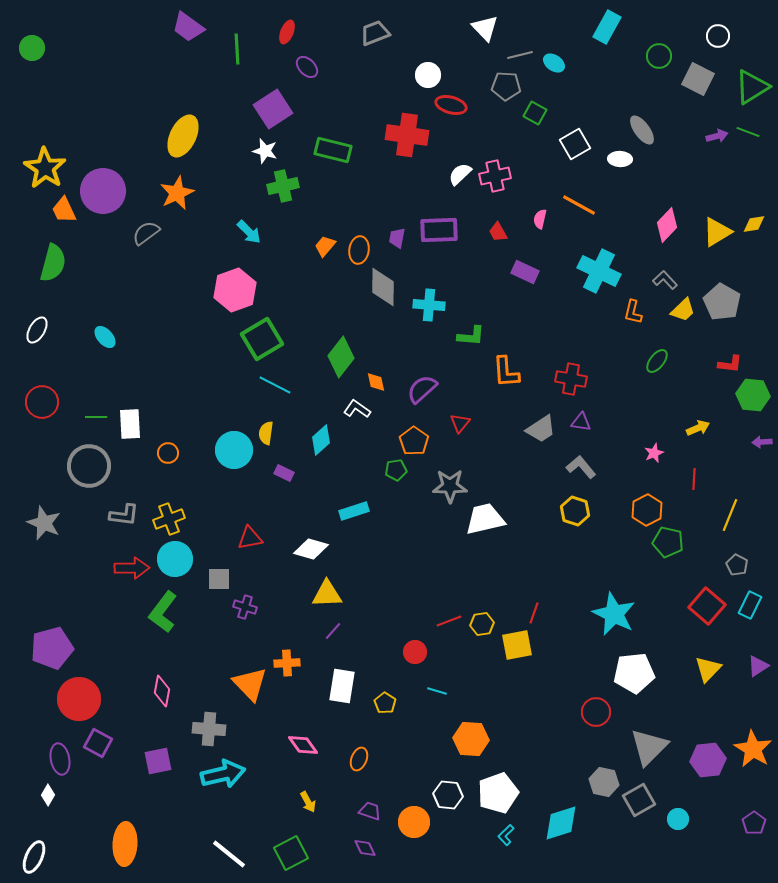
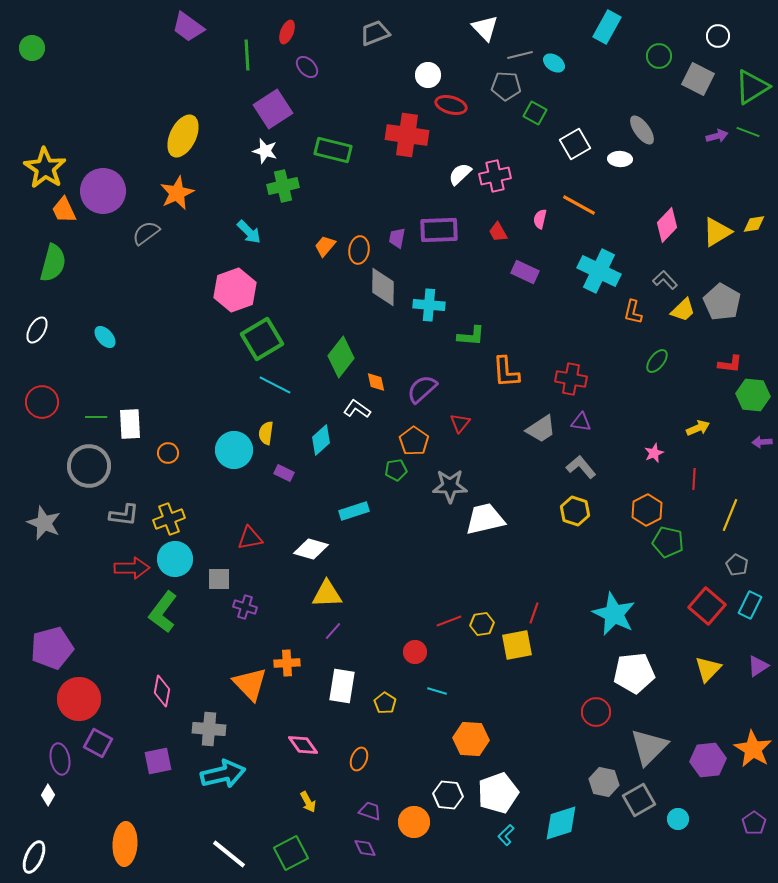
green line at (237, 49): moved 10 px right, 6 px down
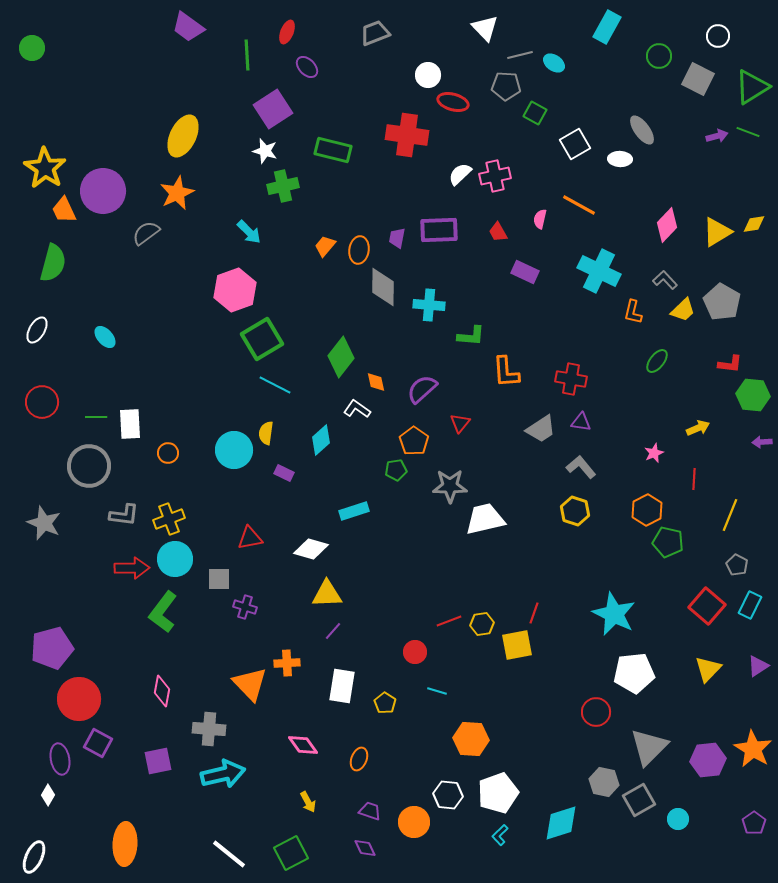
red ellipse at (451, 105): moved 2 px right, 3 px up
cyan L-shape at (506, 835): moved 6 px left
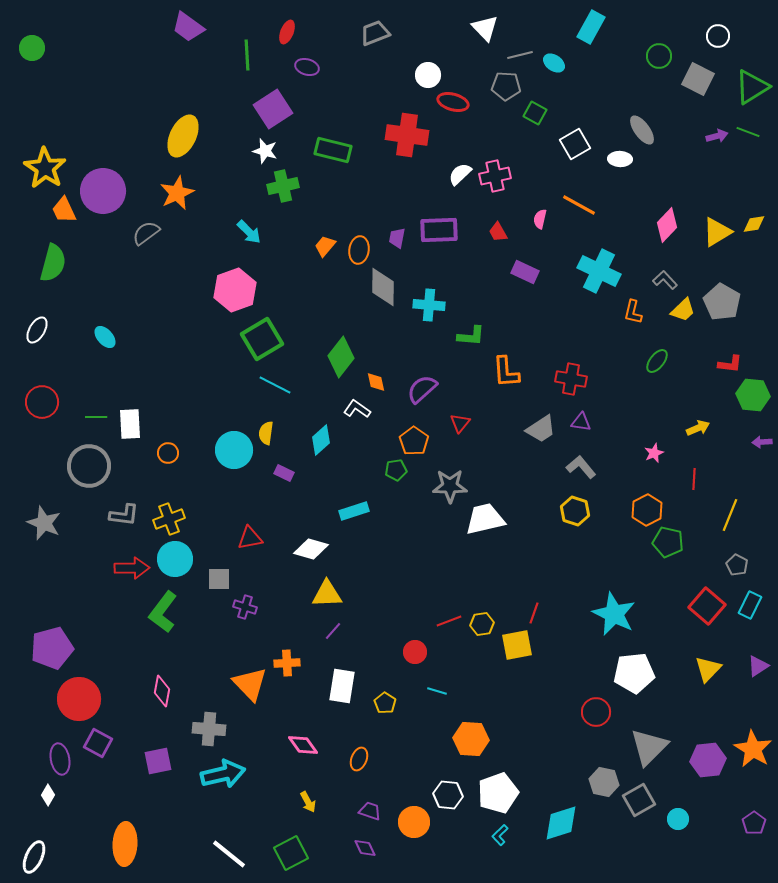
cyan rectangle at (607, 27): moved 16 px left
purple ellipse at (307, 67): rotated 30 degrees counterclockwise
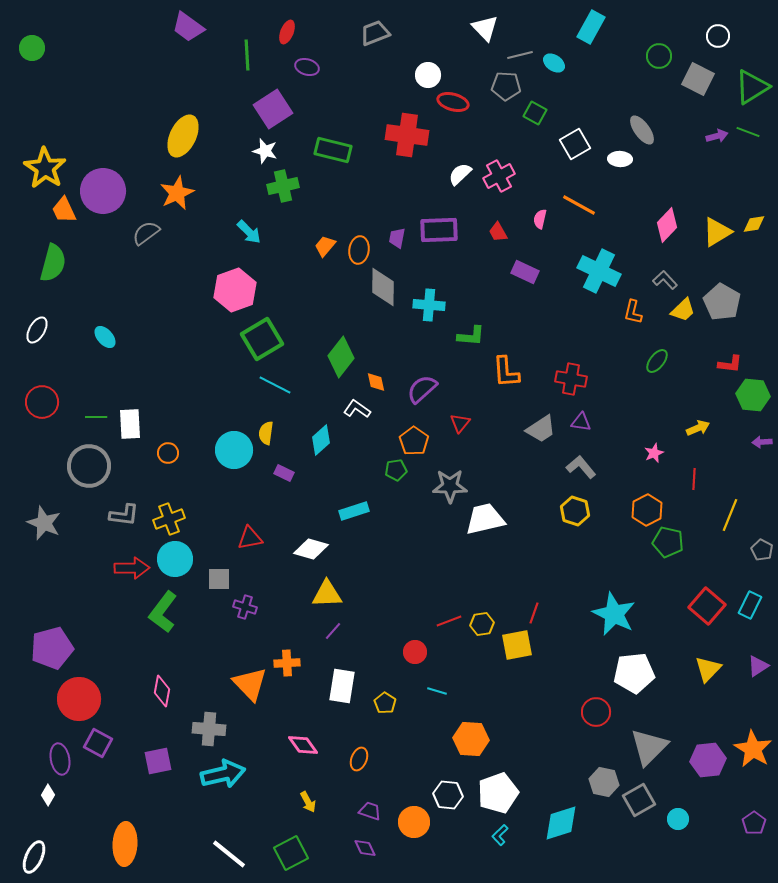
pink cross at (495, 176): moved 4 px right; rotated 16 degrees counterclockwise
gray pentagon at (737, 565): moved 25 px right, 15 px up
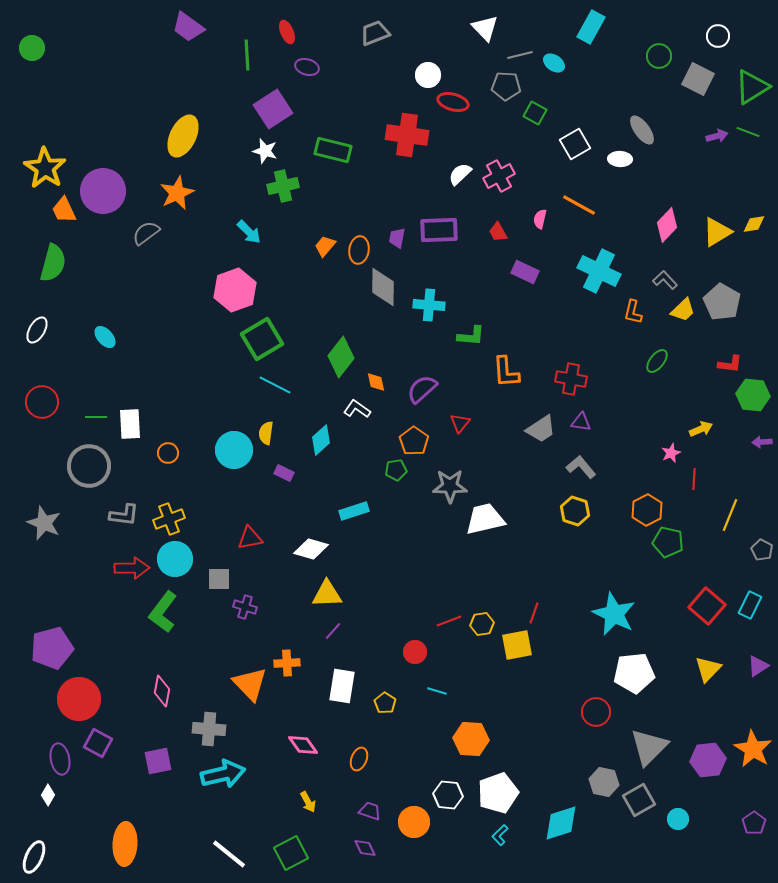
red ellipse at (287, 32): rotated 45 degrees counterclockwise
yellow arrow at (698, 428): moved 3 px right, 1 px down
pink star at (654, 453): moved 17 px right
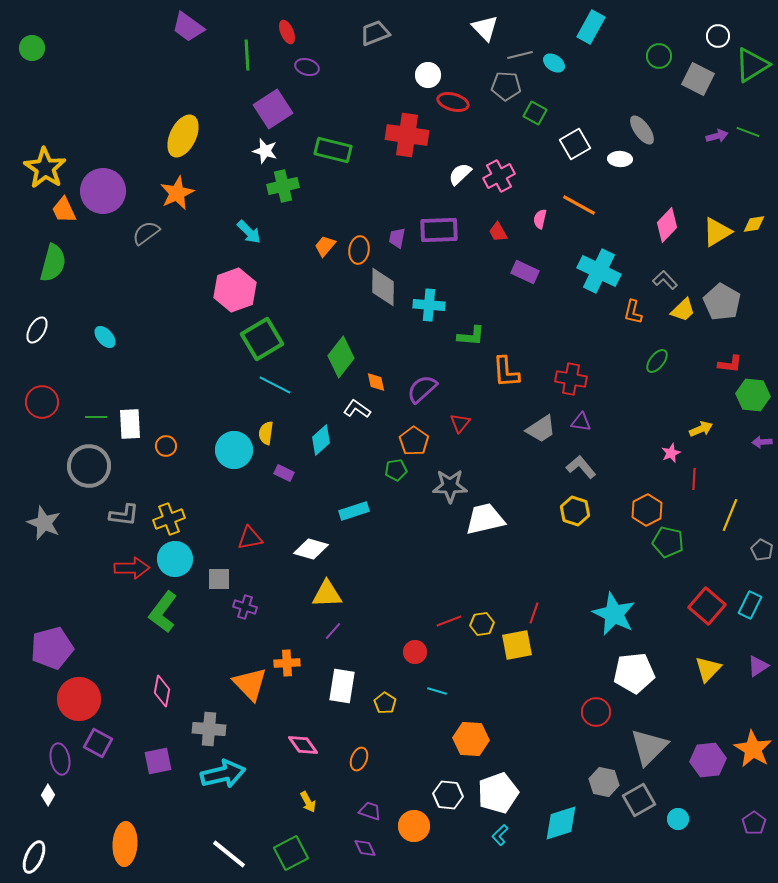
green triangle at (752, 87): moved 22 px up
orange circle at (168, 453): moved 2 px left, 7 px up
orange circle at (414, 822): moved 4 px down
